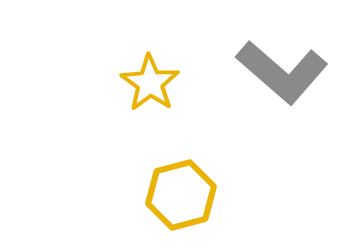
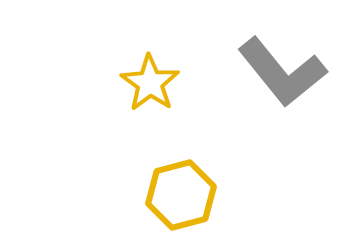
gray L-shape: rotated 10 degrees clockwise
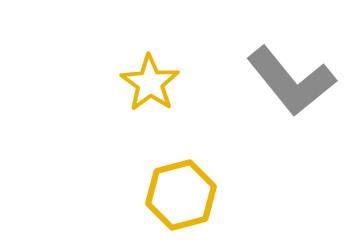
gray L-shape: moved 9 px right, 9 px down
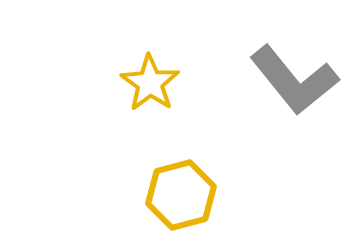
gray L-shape: moved 3 px right, 1 px up
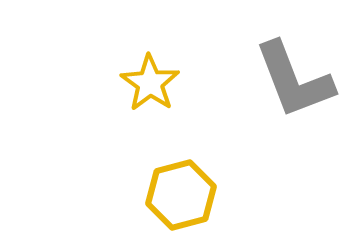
gray L-shape: rotated 18 degrees clockwise
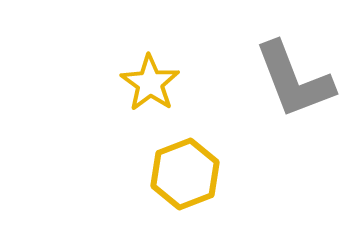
yellow hexagon: moved 4 px right, 21 px up; rotated 6 degrees counterclockwise
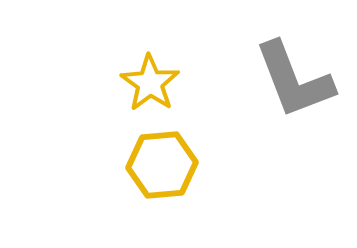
yellow hexagon: moved 23 px left, 9 px up; rotated 16 degrees clockwise
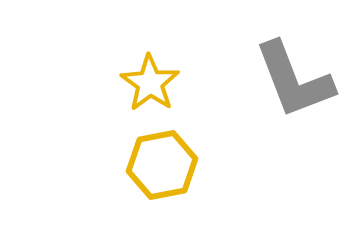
yellow hexagon: rotated 6 degrees counterclockwise
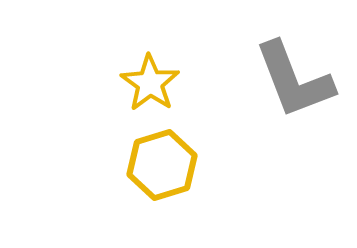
yellow hexagon: rotated 6 degrees counterclockwise
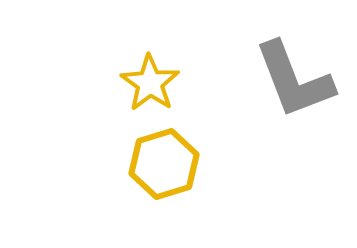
yellow hexagon: moved 2 px right, 1 px up
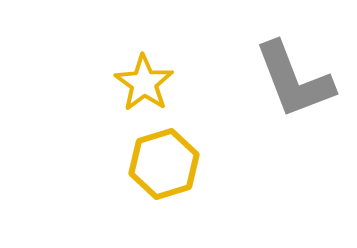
yellow star: moved 6 px left
